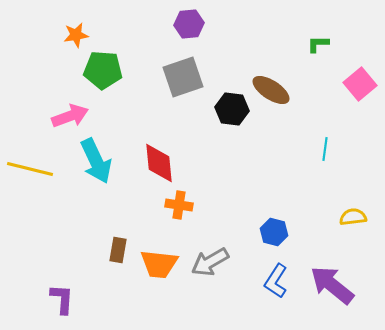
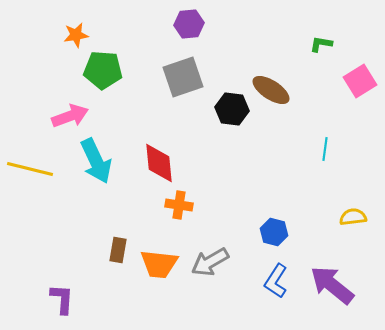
green L-shape: moved 3 px right; rotated 10 degrees clockwise
pink square: moved 3 px up; rotated 8 degrees clockwise
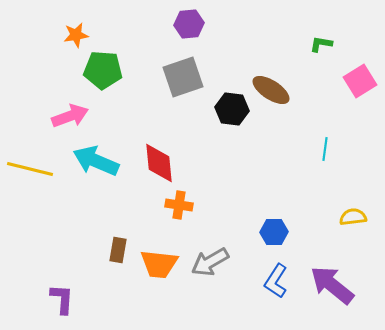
cyan arrow: rotated 138 degrees clockwise
blue hexagon: rotated 16 degrees counterclockwise
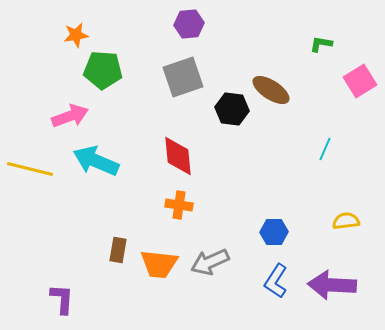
cyan line: rotated 15 degrees clockwise
red diamond: moved 19 px right, 7 px up
yellow semicircle: moved 7 px left, 4 px down
gray arrow: rotated 6 degrees clockwise
purple arrow: rotated 36 degrees counterclockwise
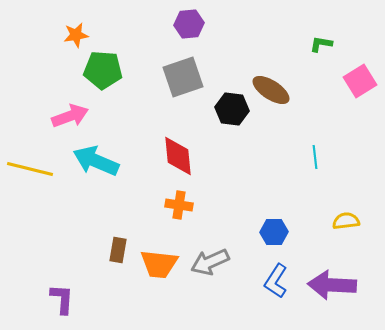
cyan line: moved 10 px left, 8 px down; rotated 30 degrees counterclockwise
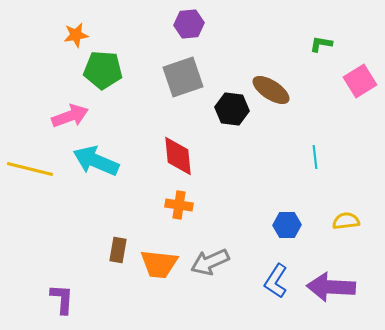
blue hexagon: moved 13 px right, 7 px up
purple arrow: moved 1 px left, 2 px down
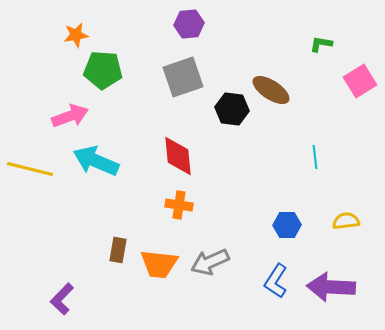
purple L-shape: rotated 140 degrees counterclockwise
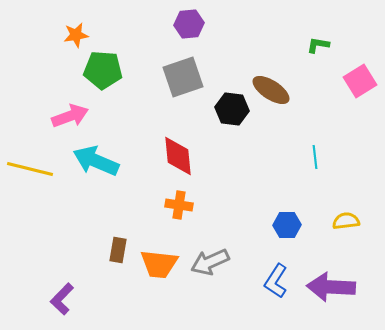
green L-shape: moved 3 px left, 1 px down
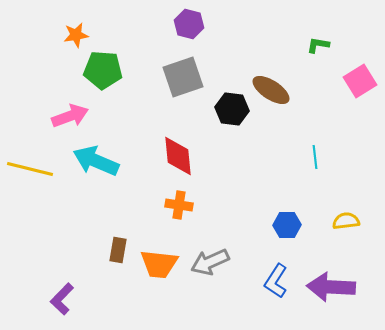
purple hexagon: rotated 20 degrees clockwise
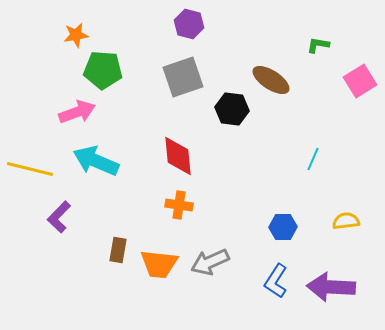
brown ellipse: moved 10 px up
pink arrow: moved 7 px right, 4 px up
cyan line: moved 2 px left, 2 px down; rotated 30 degrees clockwise
blue hexagon: moved 4 px left, 2 px down
purple L-shape: moved 3 px left, 82 px up
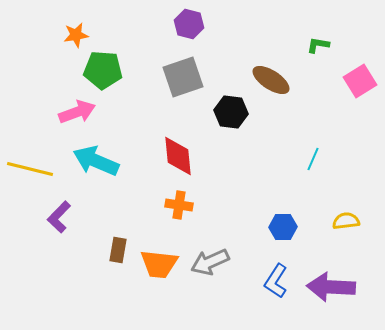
black hexagon: moved 1 px left, 3 px down
